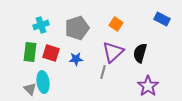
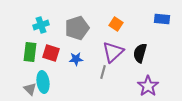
blue rectangle: rotated 21 degrees counterclockwise
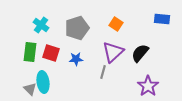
cyan cross: rotated 35 degrees counterclockwise
black semicircle: rotated 24 degrees clockwise
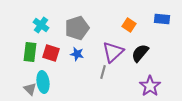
orange square: moved 13 px right, 1 px down
blue star: moved 1 px right, 5 px up; rotated 16 degrees clockwise
purple star: moved 2 px right
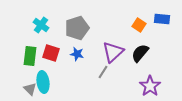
orange square: moved 10 px right
green rectangle: moved 4 px down
gray line: rotated 16 degrees clockwise
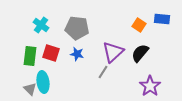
gray pentagon: rotated 25 degrees clockwise
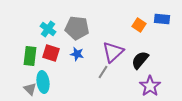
cyan cross: moved 7 px right, 4 px down
black semicircle: moved 7 px down
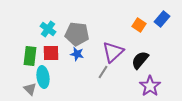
blue rectangle: rotated 56 degrees counterclockwise
gray pentagon: moved 6 px down
red square: rotated 18 degrees counterclockwise
cyan ellipse: moved 5 px up
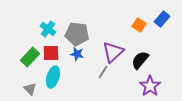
green rectangle: moved 1 px down; rotated 36 degrees clockwise
cyan ellipse: moved 10 px right; rotated 25 degrees clockwise
